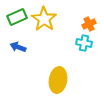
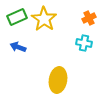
orange cross: moved 6 px up
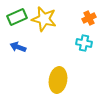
yellow star: rotated 20 degrees counterclockwise
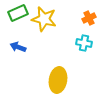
green rectangle: moved 1 px right, 4 px up
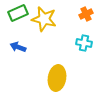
orange cross: moved 3 px left, 4 px up
yellow ellipse: moved 1 px left, 2 px up
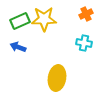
green rectangle: moved 2 px right, 8 px down
yellow star: rotated 15 degrees counterclockwise
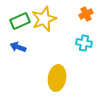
yellow star: rotated 20 degrees counterclockwise
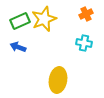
yellow ellipse: moved 1 px right, 2 px down
